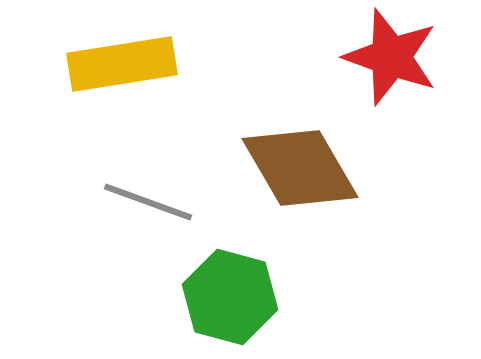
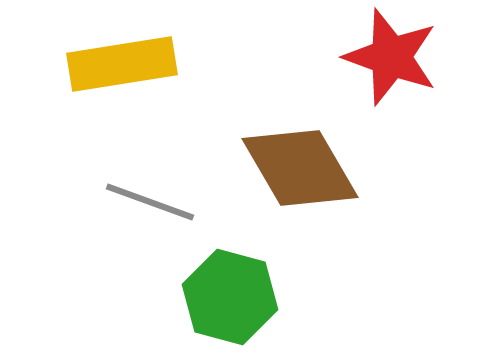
gray line: moved 2 px right
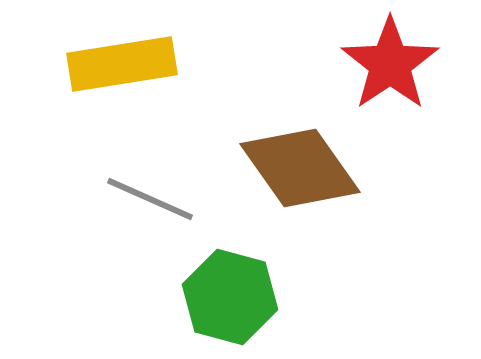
red star: moved 1 px left, 7 px down; rotated 18 degrees clockwise
brown diamond: rotated 5 degrees counterclockwise
gray line: moved 3 px up; rotated 4 degrees clockwise
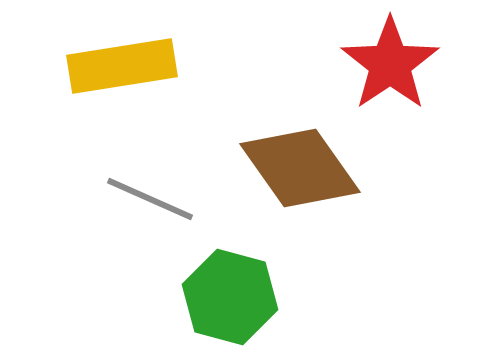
yellow rectangle: moved 2 px down
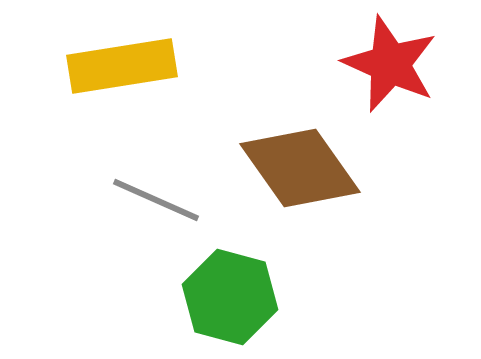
red star: rotated 14 degrees counterclockwise
gray line: moved 6 px right, 1 px down
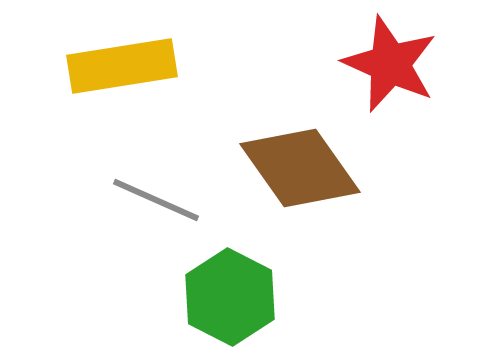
green hexagon: rotated 12 degrees clockwise
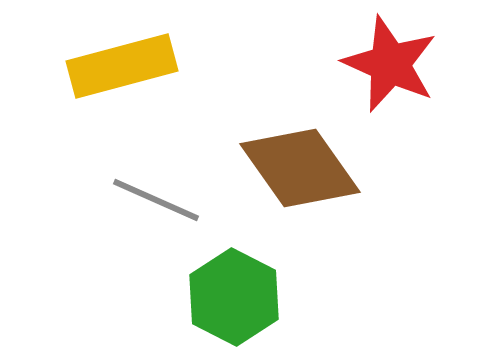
yellow rectangle: rotated 6 degrees counterclockwise
green hexagon: moved 4 px right
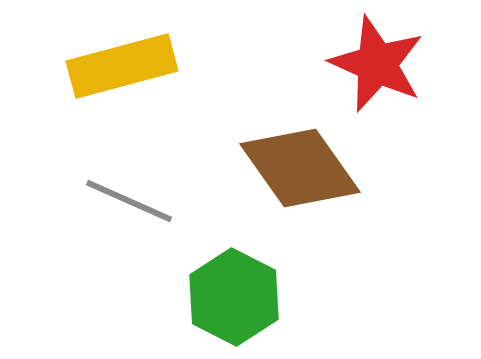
red star: moved 13 px left
gray line: moved 27 px left, 1 px down
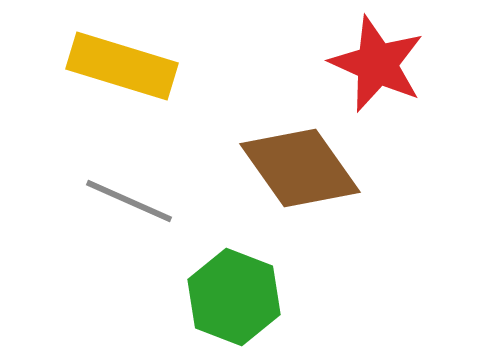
yellow rectangle: rotated 32 degrees clockwise
green hexagon: rotated 6 degrees counterclockwise
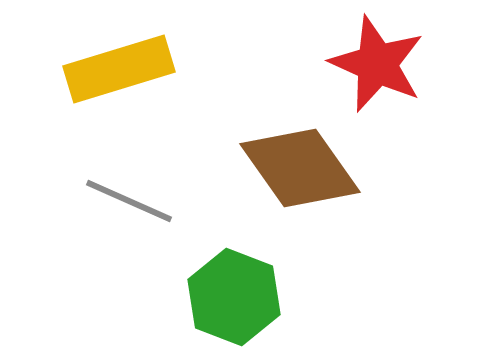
yellow rectangle: moved 3 px left, 3 px down; rotated 34 degrees counterclockwise
